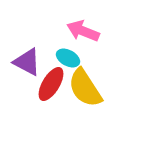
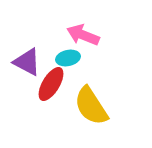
pink arrow: moved 4 px down
cyan ellipse: rotated 40 degrees counterclockwise
yellow semicircle: moved 6 px right, 18 px down
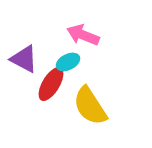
cyan ellipse: moved 4 px down; rotated 15 degrees counterclockwise
purple triangle: moved 3 px left, 3 px up
yellow semicircle: moved 1 px left
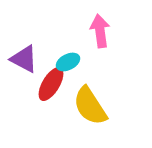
pink arrow: moved 17 px right, 4 px up; rotated 60 degrees clockwise
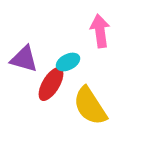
purple triangle: rotated 12 degrees counterclockwise
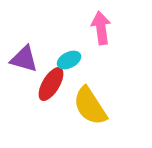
pink arrow: moved 1 px right, 3 px up
cyan ellipse: moved 1 px right, 2 px up
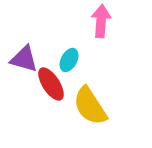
pink arrow: moved 7 px up; rotated 12 degrees clockwise
cyan ellipse: rotated 35 degrees counterclockwise
red ellipse: rotated 64 degrees counterclockwise
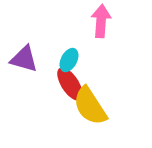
red ellipse: moved 19 px right
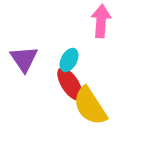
purple triangle: rotated 40 degrees clockwise
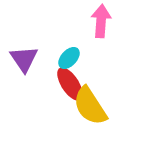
cyan ellipse: moved 2 px up; rotated 15 degrees clockwise
